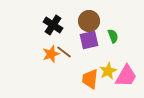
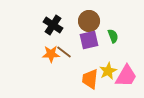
orange star: rotated 18 degrees clockwise
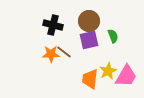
black cross: rotated 18 degrees counterclockwise
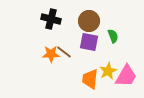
black cross: moved 2 px left, 6 px up
purple square: moved 2 px down; rotated 24 degrees clockwise
